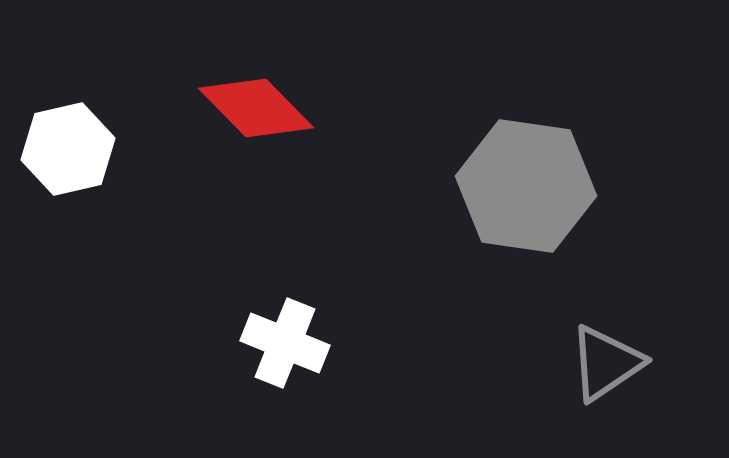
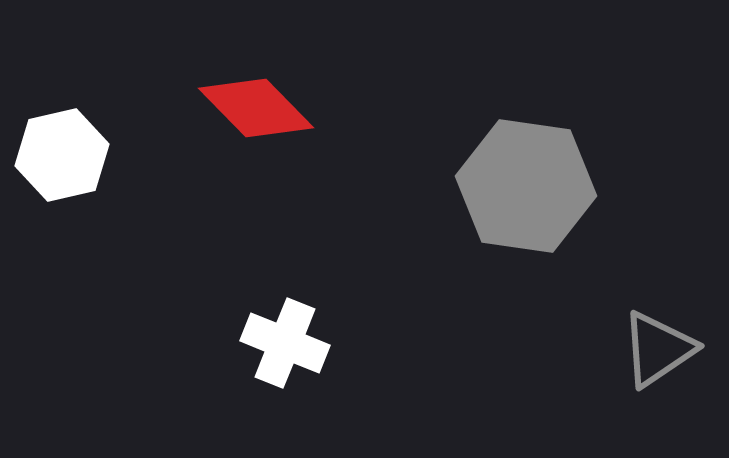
white hexagon: moved 6 px left, 6 px down
gray triangle: moved 52 px right, 14 px up
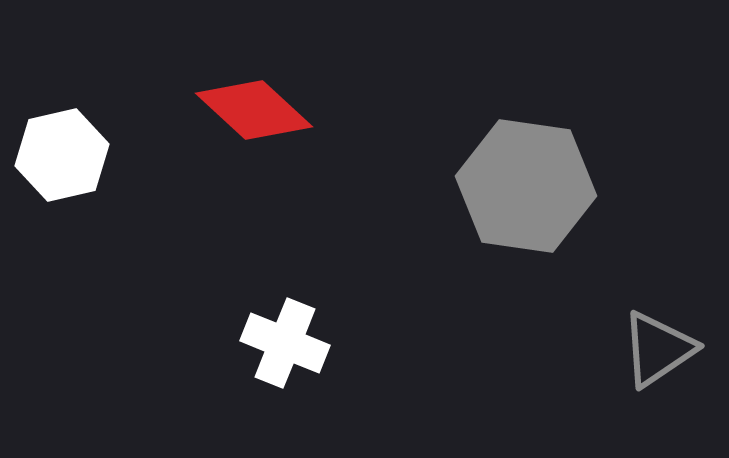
red diamond: moved 2 px left, 2 px down; rotated 3 degrees counterclockwise
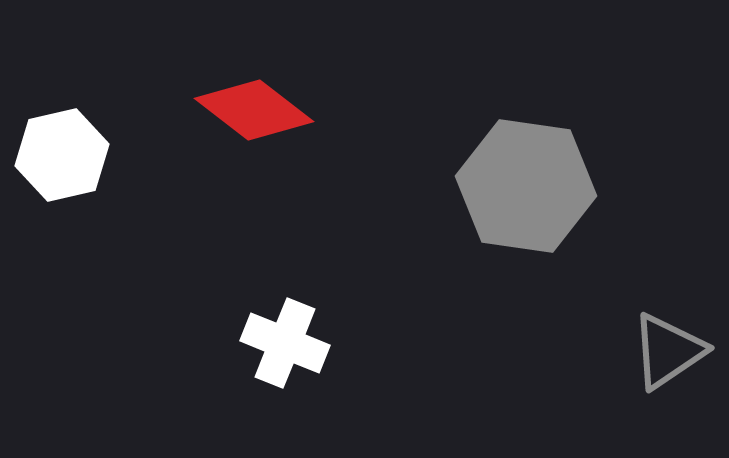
red diamond: rotated 5 degrees counterclockwise
gray triangle: moved 10 px right, 2 px down
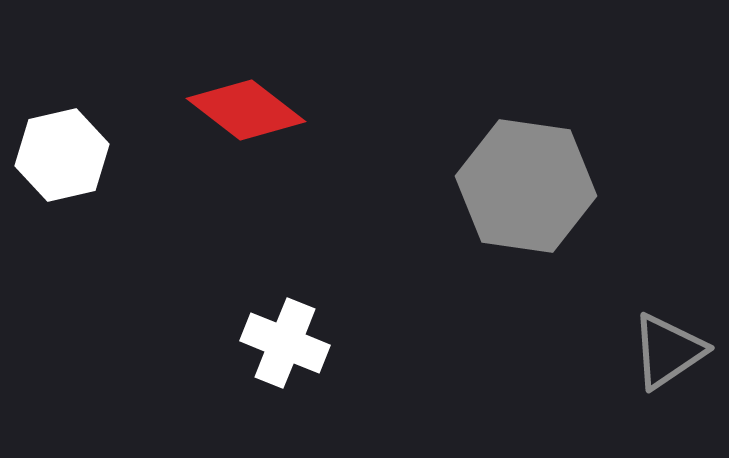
red diamond: moved 8 px left
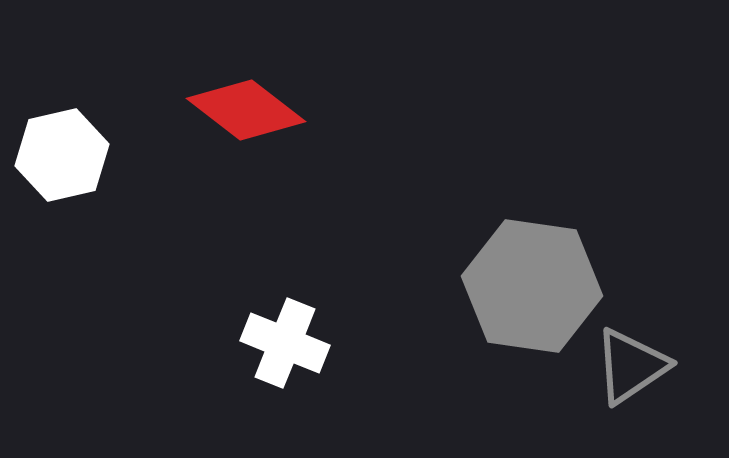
gray hexagon: moved 6 px right, 100 px down
gray triangle: moved 37 px left, 15 px down
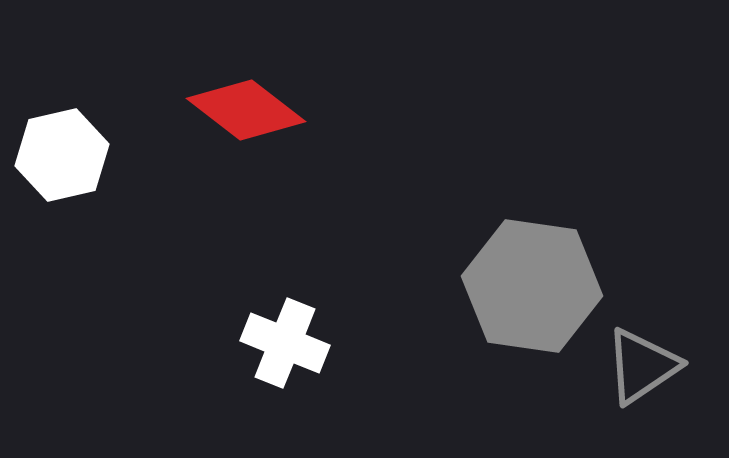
gray triangle: moved 11 px right
